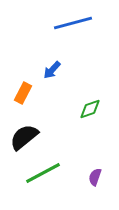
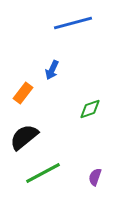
blue arrow: rotated 18 degrees counterclockwise
orange rectangle: rotated 10 degrees clockwise
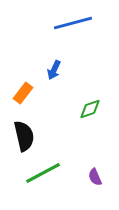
blue arrow: moved 2 px right
black semicircle: moved 1 px up; rotated 116 degrees clockwise
purple semicircle: rotated 42 degrees counterclockwise
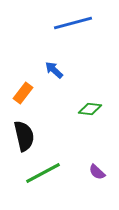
blue arrow: rotated 108 degrees clockwise
green diamond: rotated 25 degrees clockwise
purple semicircle: moved 2 px right, 5 px up; rotated 24 degrees counterclockwise
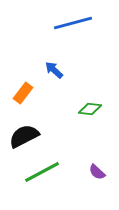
black semicircle: rotated 104 degrees counterclockwise
green line: moved 1 px left, 1 px up
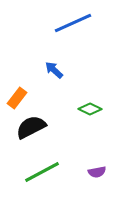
blue line: rotated 9 degrees counterclockwise
orange rectangle: moved 6 px left, 5 px down
green diamond: rotated 20 degrees clockwise
black semicircle: moved 7 px right, 9 px up
purple semicircle: rotated 54 degrees counterclockwise
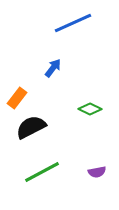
blue arrow: moved 1 px left, 2 px up; rotated 84 degrees clockwise
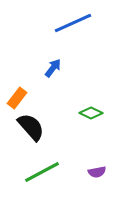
green diamond: moved 1 px right, 4 px down
black semicircle: rotated 76 degrees clockwise
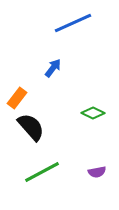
green diamond: moved 2 px right
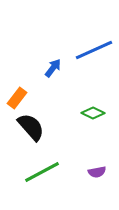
blue line: moved 21 px right, 27 px down
